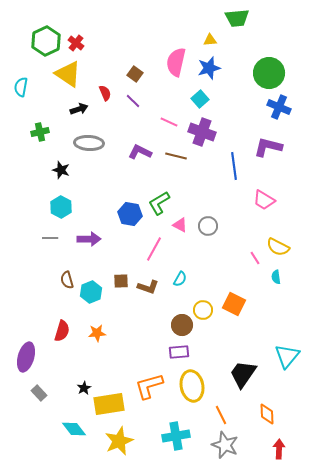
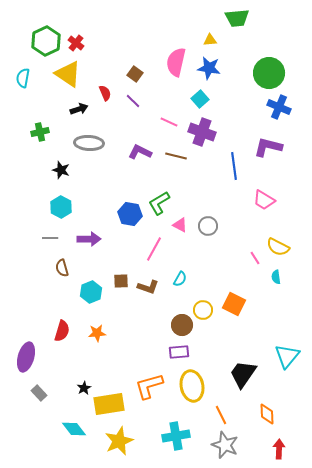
blue star at (209, 68): rotated 25 degrees clockwise
cyan semicircle at (21, 87): moved 2 px right, 9 px up
brown semicircle at (67, 280): moved 5 px left, 12 px up
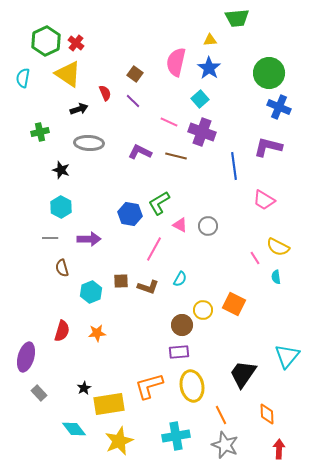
blue star at (209, 68): rotated 25 degrees clockwise
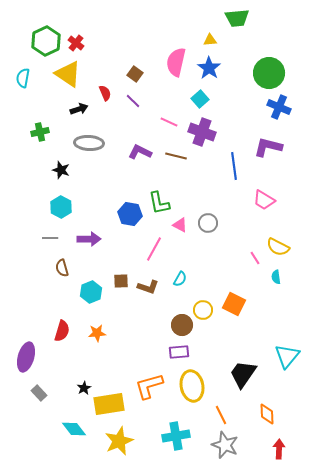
green L-shape at (159, 203): rotated 70 degrees counterclockwise
gray circle at (208, 226): moved 3 px up
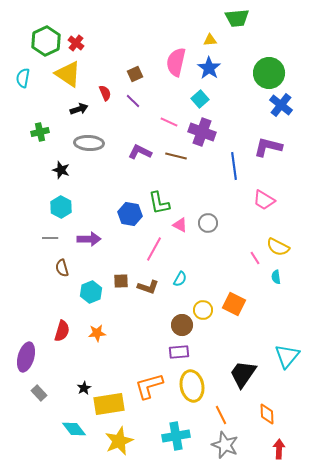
brown square at (135, 74): rotated 28 degrees clockwise
blue cross at (279, 107): moved 2 px right, 2 px up; rotated 15 degrees clockwise
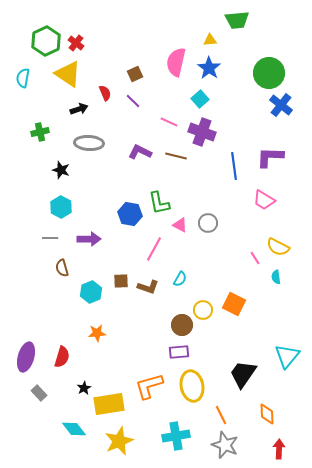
green trapezoid at (237, 18): moved 2 px down
purple L-shape at (268, 147): moved 2 px right, 10 px down; rotated 12 degrees counterclockwise
red semicircle at (62, 331): moved 26 px down
